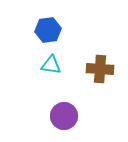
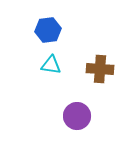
purple circle: moved 13 px right
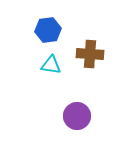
brown cross: moved 10 px left, 15 px up
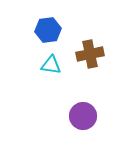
brown cross: rotated 16 degrees counterclockwise
purple circle: moved 6 px right
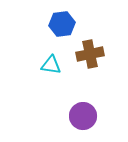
blue hexagon: moved 14 px right, 6 px up
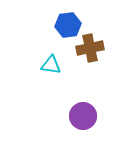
blue hexagon: moved 6 px right, 1 px down
brown cross: moved 6 px up
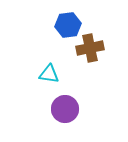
cyan triangle: moved 2 px left, 9 px down
purple circle: moved 18 px left, 7 px up
